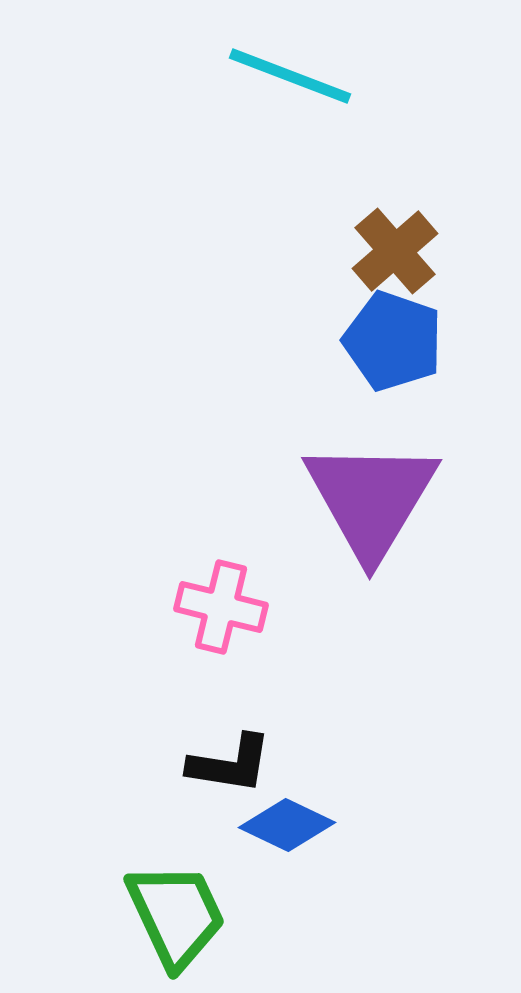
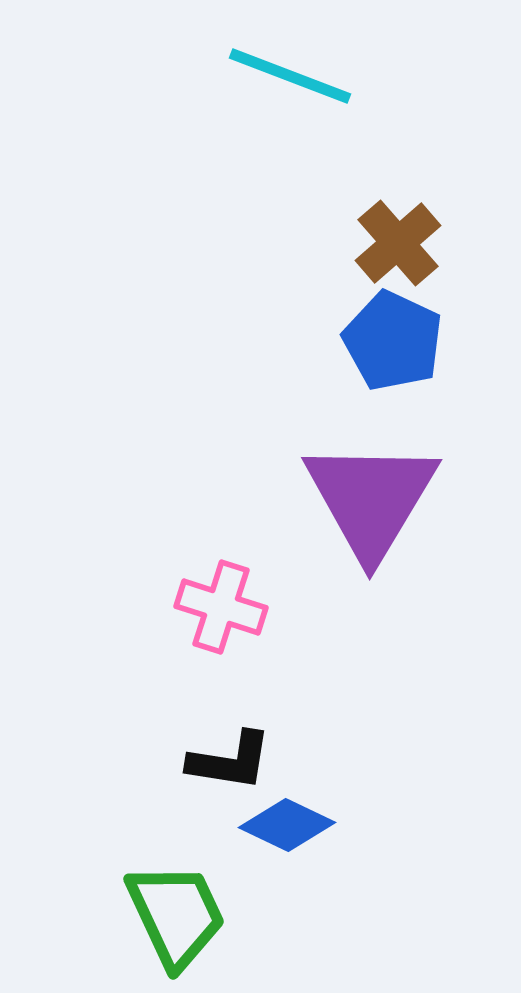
brown cross: moved 3 px right, 8 px up
blue pentagon: rotated 6 degrees clockwise
pink cross: rotated 4 degrees clockwise
black L-shape: moved 3 px up
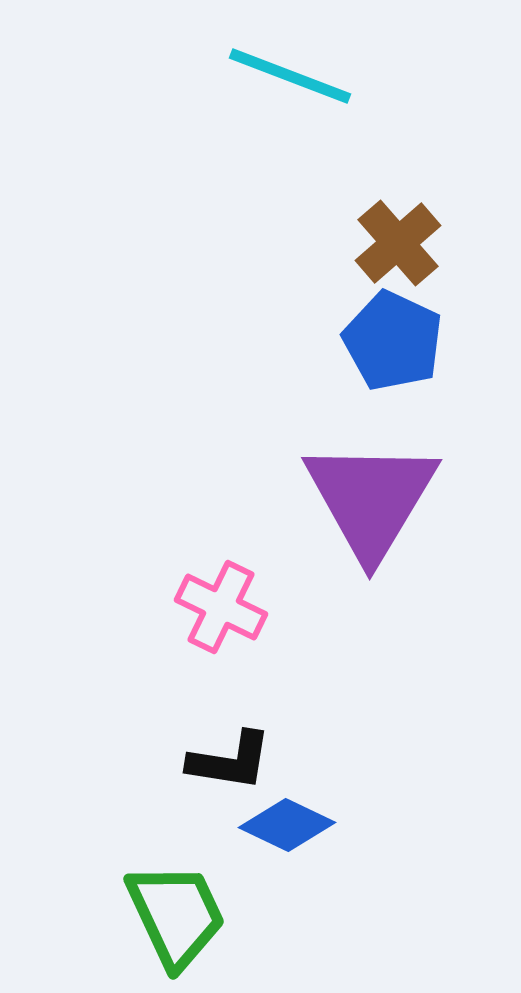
pink cross: rotated 8 degrees clockwise
